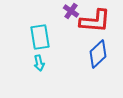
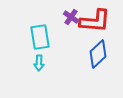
purple cross: moved 6 px down
cyan arrow: rotated 14 degrees clockwise
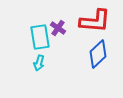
purple cross: moved 13 px left, 11 px down
cyan arrow: rotated 14 degrees clockwise
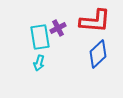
purple cross: rotated 28 degrees clockwise
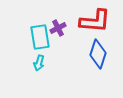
blue diamond: rotated 28 degrees counterclockwise
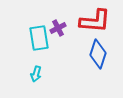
cyan rectangle: moved 1 px left, 1 px down
cyan arrow: moved 3 px left, 11 px down
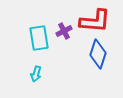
purple cross: moved 6 px right, 3 px down
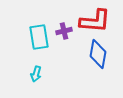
purple cross: rotated 14 degrees clockwise
cyan rectangle: moved 1 px up
blue diamond: rotated 8 degrees counterclockwise
